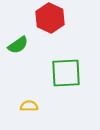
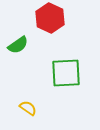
yellow semicircle: moved 1 px left, 2 px down; rotated 36 degrees clockwise
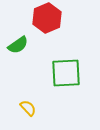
red hexagon: moved 3 px left; rotated 12 degrees clockwise
yellow semicircle: rotated 12 degrees clockwise
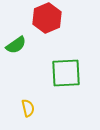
green semicircle: moved 2 px left
yellow semicircle: rotated 30 degrees clockwise
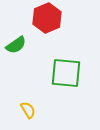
green square: rotated 8 degrees clockwise
yellow semicircle: moved 2 px down; rotated 18 degrees counterclockwise
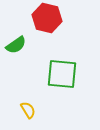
red hexagon: rotated 24 degrees counterclockwise
green square: moved 4 px left, 1 px down
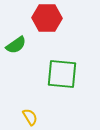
red hexagon: rotated 12 degrees counterclockwise
yellow semicircle: moved 2 px right, 7 px down
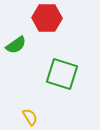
green square: rotated 12 degrees clockwise
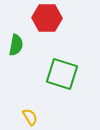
green semicircle: rotated 45 degrees counterclockwise
